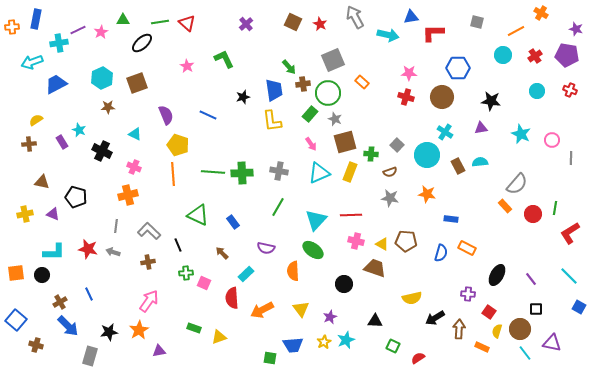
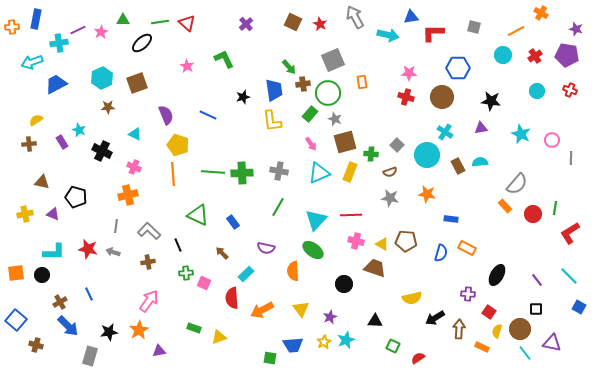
gray square at (477, 22): moved 3 px left, 5 px down
orange rectangle at (362, 82): rotated 40 degrees clockwise
purple line at (531, 279): moved 6 px right, 1 px down
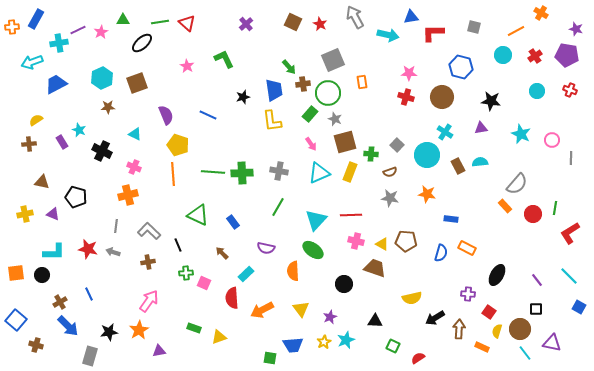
blue rectangle at (36, 19): rotated 18 degrees clockwise
blue hexagon at (458, 68): moved 3 px right, 1 px up; rotated 15 degrees clockwise
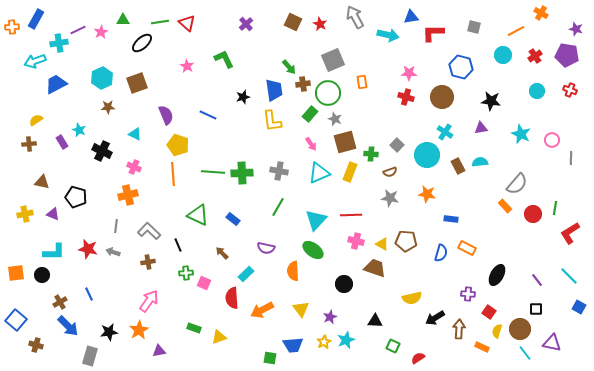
cyan arrow at (32, 62): moved 3 px right, 1 px up
blue rectangle at (233, 222): moved 3 px up; rotated 16 degrees counterclockwise
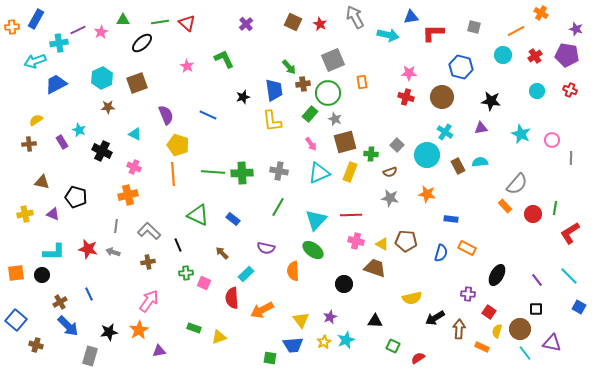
yellow triangle at (301, 309): moved 11 px down
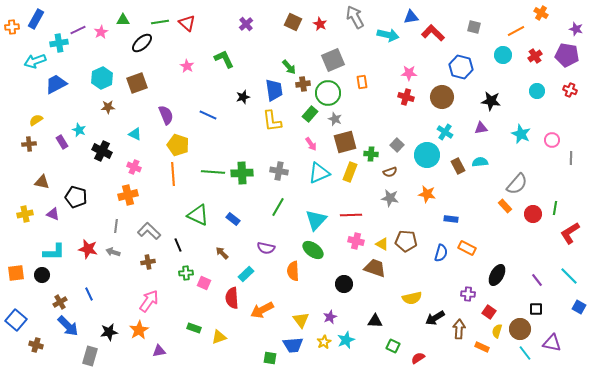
red L-shape at (433, 33): rotated 45 degrees clockwise
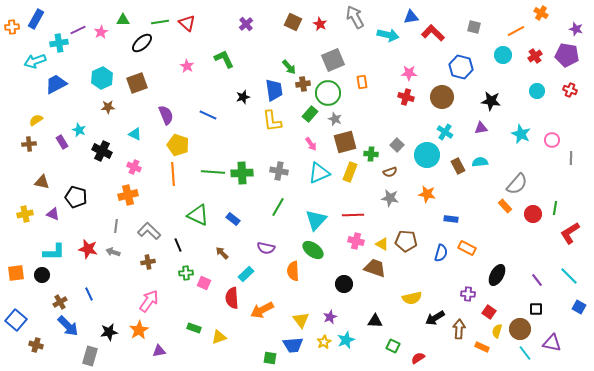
red line at (351, 215): moved 2 px right
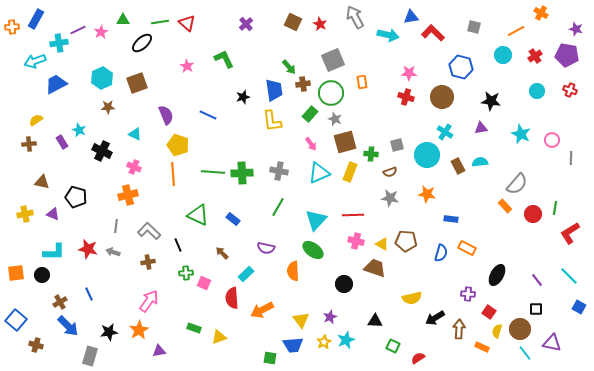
green circle at (328, 93): moved 3 px right
gray square at (397, 145): rotated 32 degrees clockwise
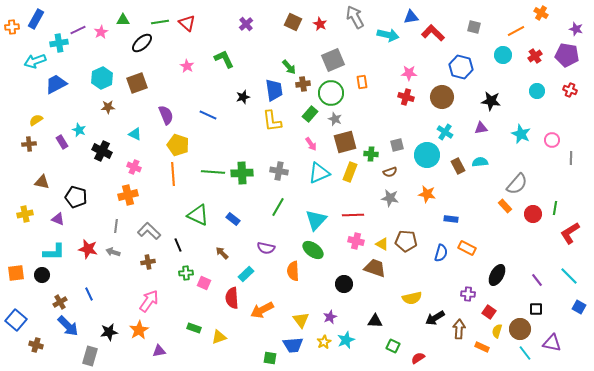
purple triangle at (53, 214): moved 5 px right, 5 px down
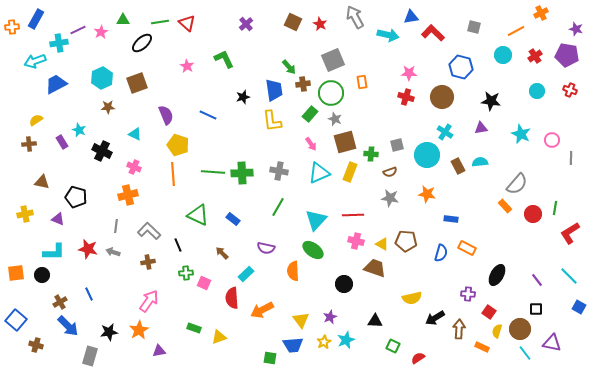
orange cross at (541, 13): rotated 32 degrees clockwise
